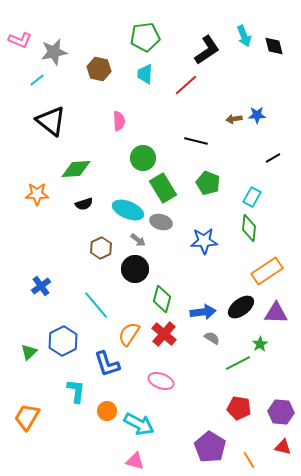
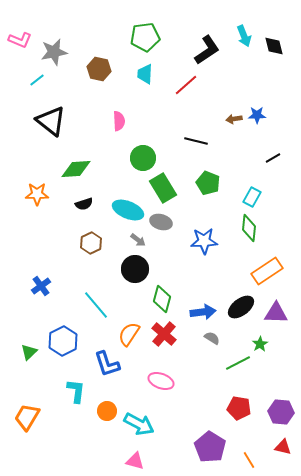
brown hexagon at (101, 248): moved 10 px left, 5 px up
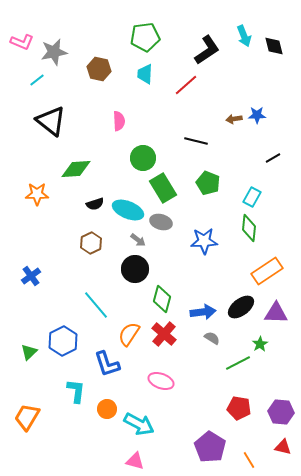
pink L-shape at (20, 40): moved 2 px right, 2 px down
black semicircle at (84, 204): moved 11 px right
blue cross at (41, 286): moved 10 px left, 10 px up
orange circle at (107, 411): moved 2 px up
